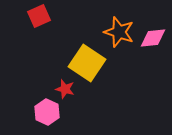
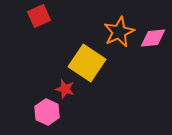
orange star: rotated 28 degrees clockwise
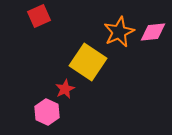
pink diamond: moved 6 px up
yellow square: moved 1 px right, 1 px up
red star: rotated 30 degrees clockwise
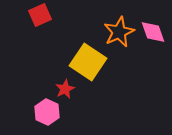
red square: moved 1 px right, 1 px up
pink diamond: rotated 76 degrees clockwise
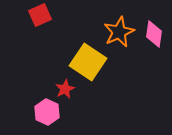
pink diamond: moved 1 px right, 2 px down; rotated 28 degrees clockwise
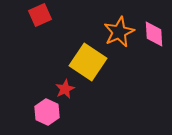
pink diamond: rotated 12 degrees counterclockwise
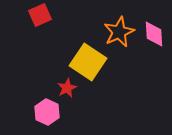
red star: moved 2 px right, 1 px up
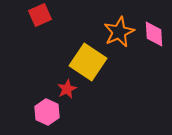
red star: moved 1 px down
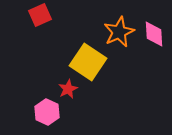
red star: moved 1 px right
